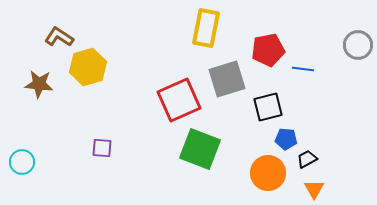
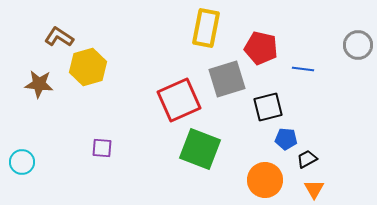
red pentagon: moved 7 px left, 2 px up; rotated 24 degrees clockwise
orange circle: moved 3 px left, 7 px down
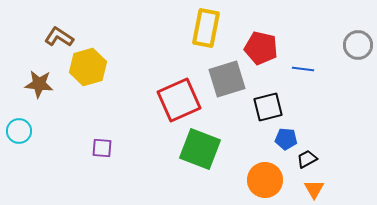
cyan circle: moved 3 px left, 31 px up
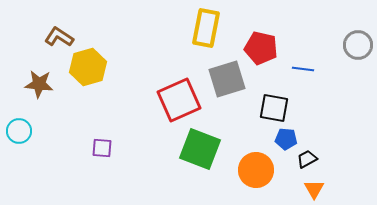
black square: moved 6 px right, 1 px down; rotated 24 degrees clockwise
orange circle: moved 9 px left, 10 px up
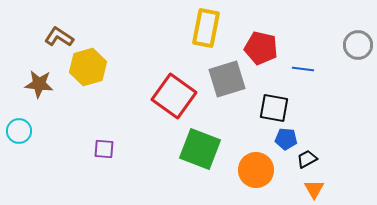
red square: moved 5 px left, 4 px up; rotated 30 degrees counterclockwise
purple square: moved 2 px right, 1 px down
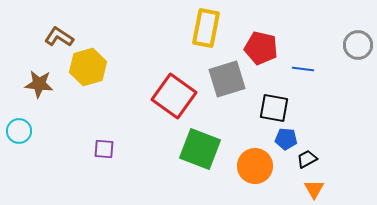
orange circle: moved 1 px left, 4 px up
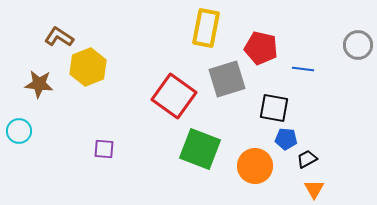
yellow hexagon: rotated 6 degrees counterclockwise
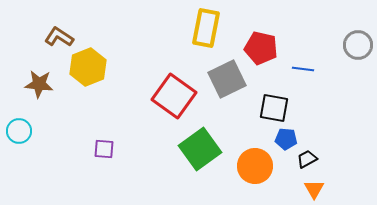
gray square: rotated 9 degrees counterclockwise
green square: rotated 33 degrees clockwise
